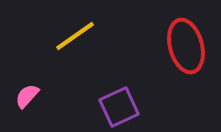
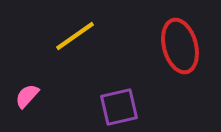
red ellipse: moved 6 px left
purple square: rotated 12 degrees clockwise
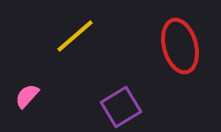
yellow line: rotated 6 degrees counterclockwise
purple square: moved 2 px right; rotated 18 degrees counterclockwise
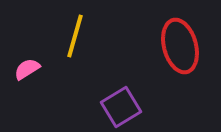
yellow line: rotated 33 degrees counterclockwise
pink semicircle: moved 27 px up; rotated 16 degrees clockwise
